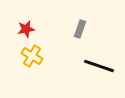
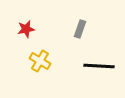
yellow cross: moved 8 px right, 5 px down
black line: rotated 16 degrees counterclockwise
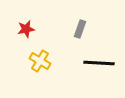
black line: moved 3 px up
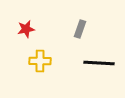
yellow cross: rotated 30 degrees counterclockwise
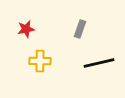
black line: rotated 16 degrees counterclockwise
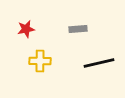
gray rectangle: moved 2 px left; rotated 66 degrees clockwise
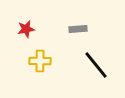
black line: moved 3 px left, 2 px down; rotated 64 degrees clockwise
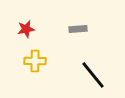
yellow cross: moved 5 px left
black line: moved 3 px left, 10 px down
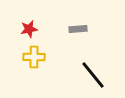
red star: moved 3 px right
yellow cross: moved 1 px left, 4 px up
